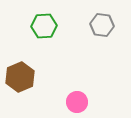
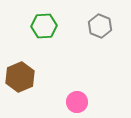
gray hexagon: moved 2 px left, 1 px down; rotated 15 degrees clockwise
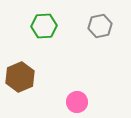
gray hexagon: rotated 25 degrees clockwise
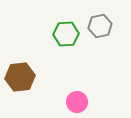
green hexagon: moved 22 px right, 8 px down
brown hexagon: rotated 16 degrees clockwise
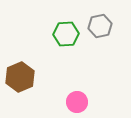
brown hexagon: rotated 16 degrees counterclockwise
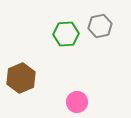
brown hexagon: moved 1 px right, 1 px down
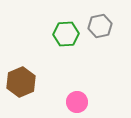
brown hexagon: moved 4 px down
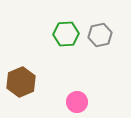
gray hexagon: moved 9 px down
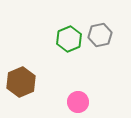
green hexagon: moved 3 px right, 5 px down; rotated 20 degrees counterclockwise
pink circle: moved 1 px right
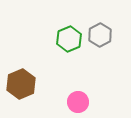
gray hexagon: rotated 15 degrees counterclockwise
brown hexagon: moved 2 px down
